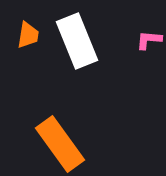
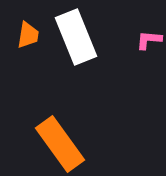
white rectangle: moved 1 px left, 4 px up
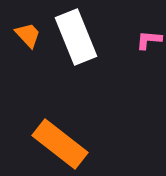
orange trapezoid: rotated 52 degrees counterclockwise
orange rectangle: rotated 16 degrees counterclockwise
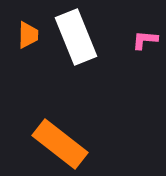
orange trapezoid: rotated 44 degrees clockwise
pink L-shape: moved 4 px left
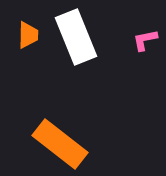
pink L-shape: rotated 16 degrees counterclockwise
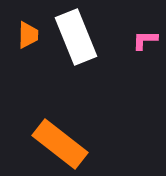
pink L-shape: rotated 12 degrees clockwise
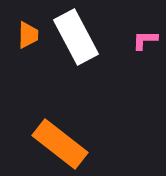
white rectangle: rotated 6 degrees counterclockwise
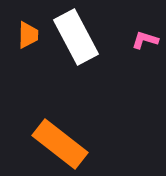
pink L-shape: rotated 16 degrees clockwise
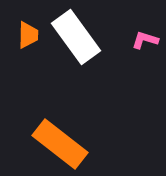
white rectangle: rotated 8 degrees counterclockwise
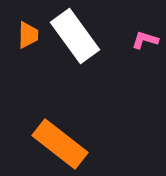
white rectangle: moved 1 px left, 1 px up
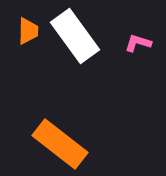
orange trapezoid: moved 4 px up
pink L-shape: moved 7 px left, 3 px down
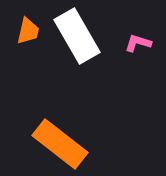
orange trapezoid: rotated 12 degrees clockwise
white rectangle: moved 2 px right; rotated 6 degrees clockwise
